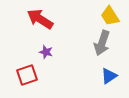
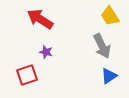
gray arrow: moved 3 px down; rotated 45 degrees counterclockwise
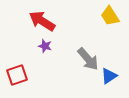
red arrow: moved 2 px right, 2 px down
gray arrow: moved 14 px left, 13 px down; rotated 15 degrees counterclockwise
purple star: moved 1 px left, 6 px up
red square: moved 10 px left
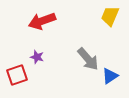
yellow trapezoid: rotated 55 degrees clockwise
red arrow: rotated 52 degrees counterclockwise
purple star: moved 8 px left, 11 px down
blue triangle: moved 1 px right
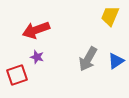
red arrow: moved 6 px left, 9 px down
gray arrow: rotated 70 degrees clockwise
blue triangle: moved 6 px right, 15 px up
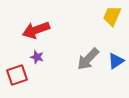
yellow trapezoid: moved 2 px right
gray arrow: rotated 15 degrees clockwise
